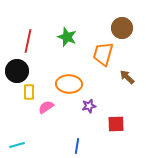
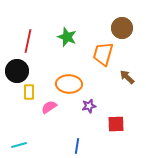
pink semicircle: moved 3 px right
cyan line: moved 2 px right
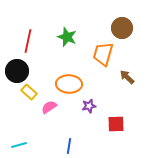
yellow rectangle: rotated 49 degrees counterclockwise
blue line: moved 8 px left
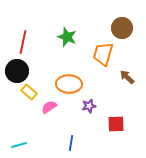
red line: moved 5 px left, 1 px down
blue line: moved 2 px right, 3 px up
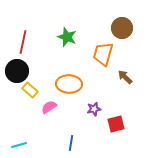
brown arrow: moved 2 px left
yellow rectangle: moved 1 px right, 2 px up
purple star: moved 5 px right, 3 px down
red square: rotated 12 degrees counterclockwise
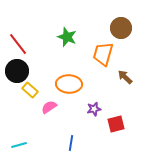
brown circle: moved 1 px left
red line: moved 5 px left, 2 px down; rotated 50 degrees counterclockwise
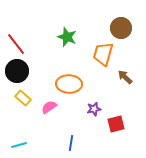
red line: moved 2 px left
yellow rectangle: moved 7 px left, 8 px down
